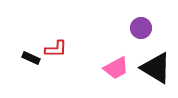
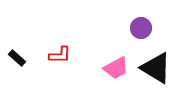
red L-shape: moved 4 px right, 6 px down
black rectangle: moved 14 px left; rotated 18 degrees clockwise
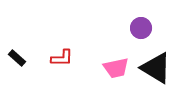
red L-shape: moved 2 px right, 3 px down
pink trapezoid: rotated 16 degrees clockwise
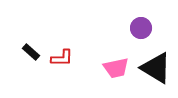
black rectangle: moved 14 px right, 6 px up
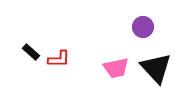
purple circle: moved 2 px right, 1 px up
red L-shape: moved 3 px left, 1 px down
black triangle: rotated 16 degrees clockwise
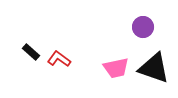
red L-shape: rotated 145 degrees counterclockwise
black triangle: moved 2 px left; rotated 28 degrees counterclockwise
